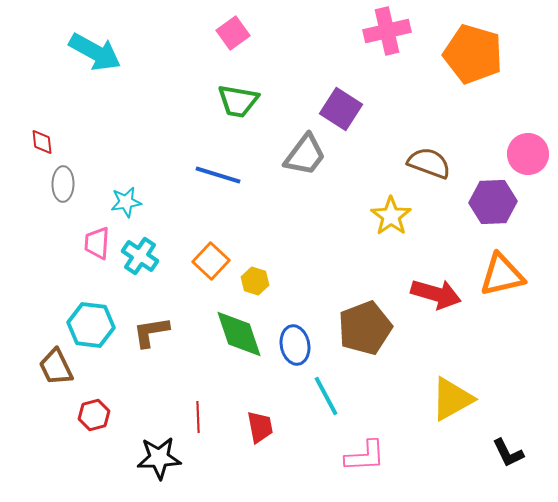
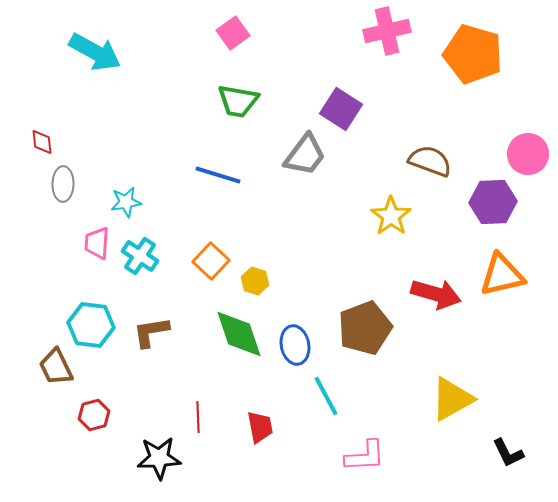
brown semicircle: moved 1 px right, 2 px up
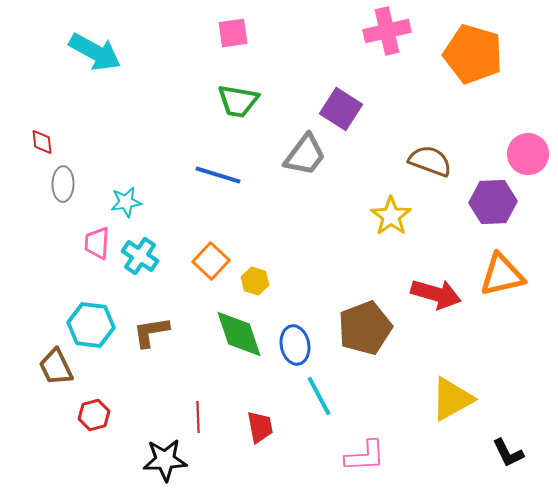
pink square: rotated 28 degrees clockwise
cyan line: moved 7 px left
black star: moved 6 px right, 2 px down
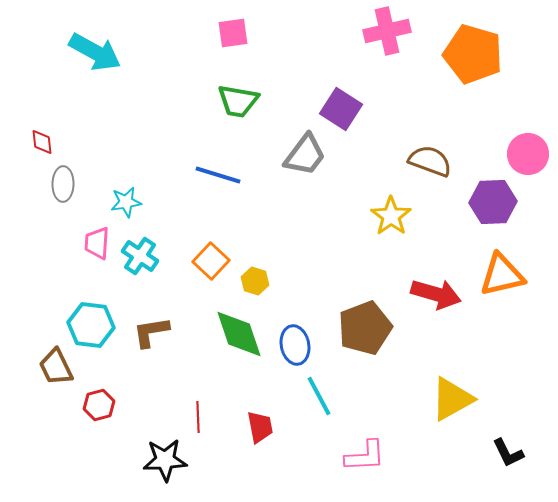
red hexagon: moved 5 px right, 10 px up
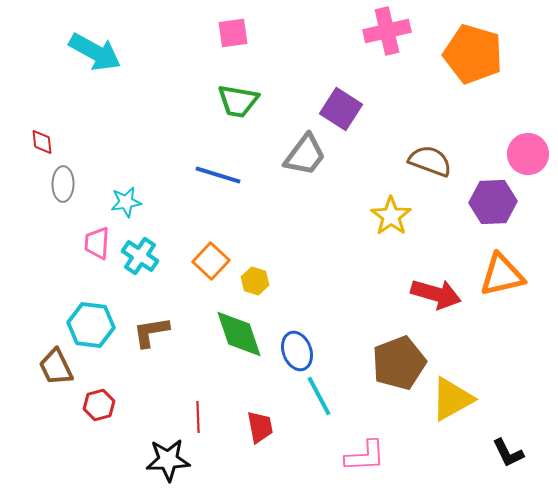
brown pentagon: moved 34 px right, 35 px down
blue ellipse: moved 2 px right, 6 px down; rotated 9 degrees counterclockwise
black star: moved 3 px right
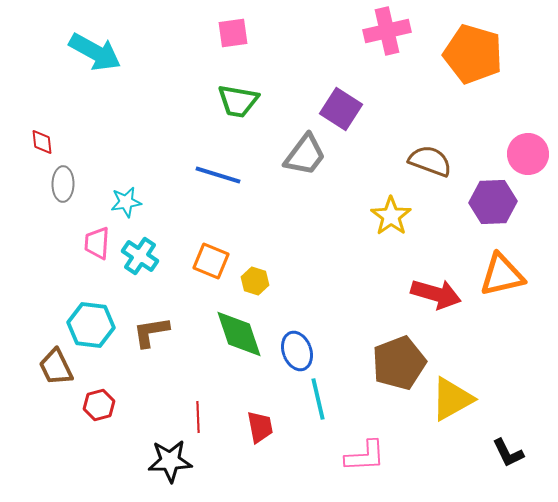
orange square: rotated 21 degrees counterclockwise
cyan line: moved 1 px left, 3 px down; rotated 15 degrees clockwise
black star: moved 2 px right, 1 px down
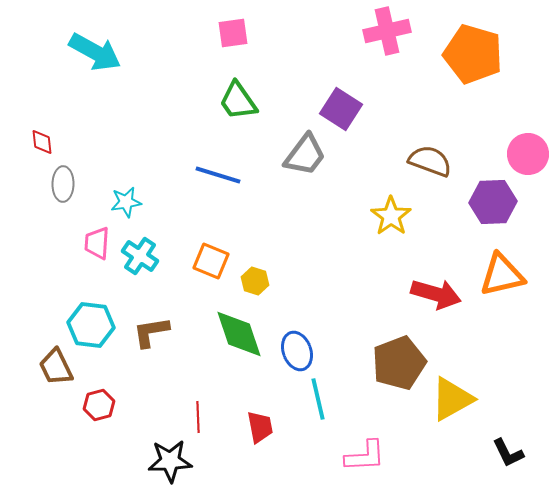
green trapezoid: rotated 45 degrees clockwise
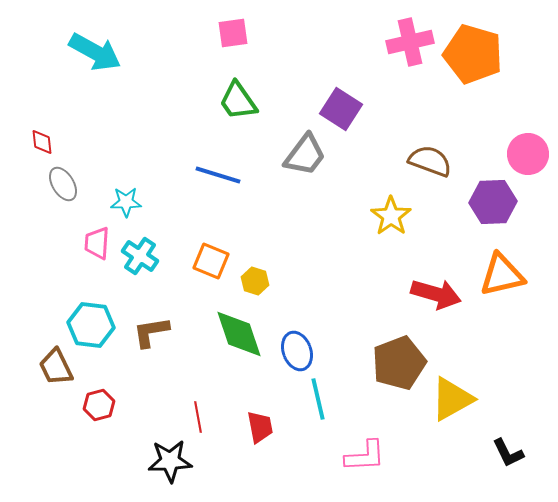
pink cross: moved 23 px right, 11 px down
gray ellipse: rotated 32 degrees counterclockwise
cyan star: rotated 8 degrees clockwise
red line: rotated 8 degrees counterclockwise
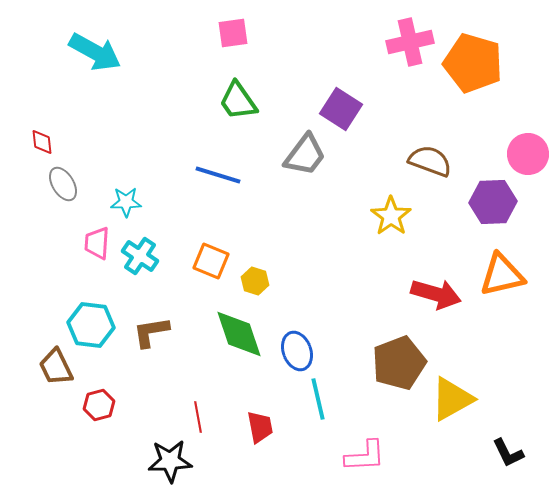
orange pentagon: moved 9 px down
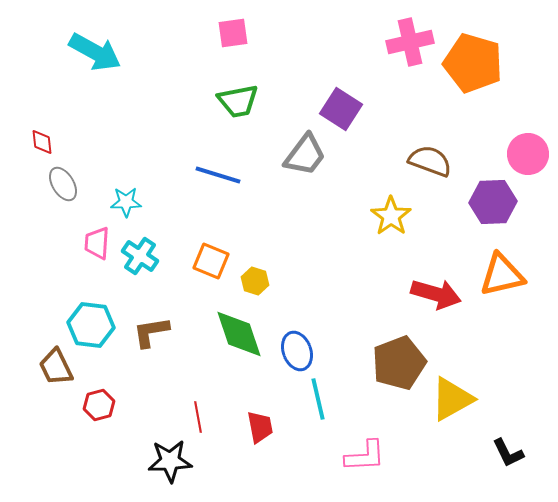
green trapezoid: rotated 66 degrees counterclockwise
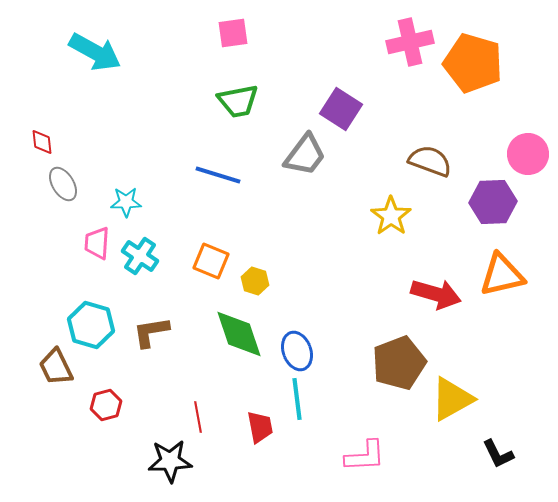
cyan hexagon: rotated 9 degrees clockwise
cyan line: moved 21 px left; rotated 6 degrees clockwise
red hexagon: moved 7 px right
black L-shape: moved 10 px left, 1 px down
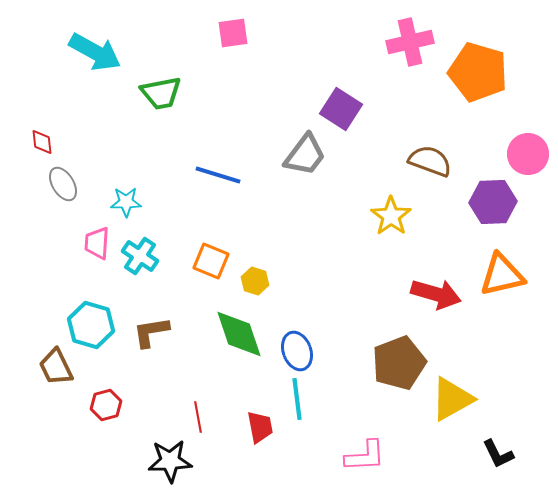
orange pentagon: moved 5 px right, 9 px down
green trapezoid: moved 77 px left, 8 px up
